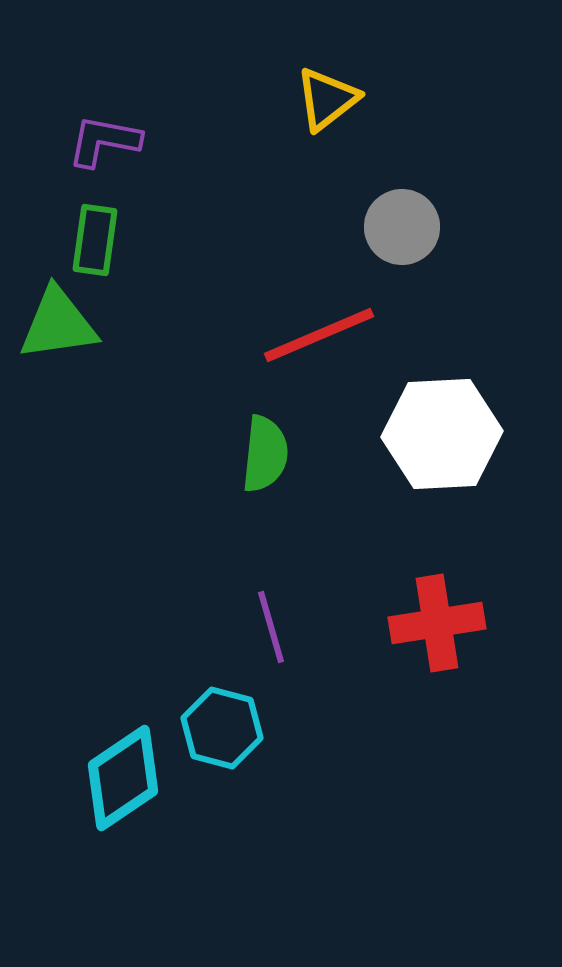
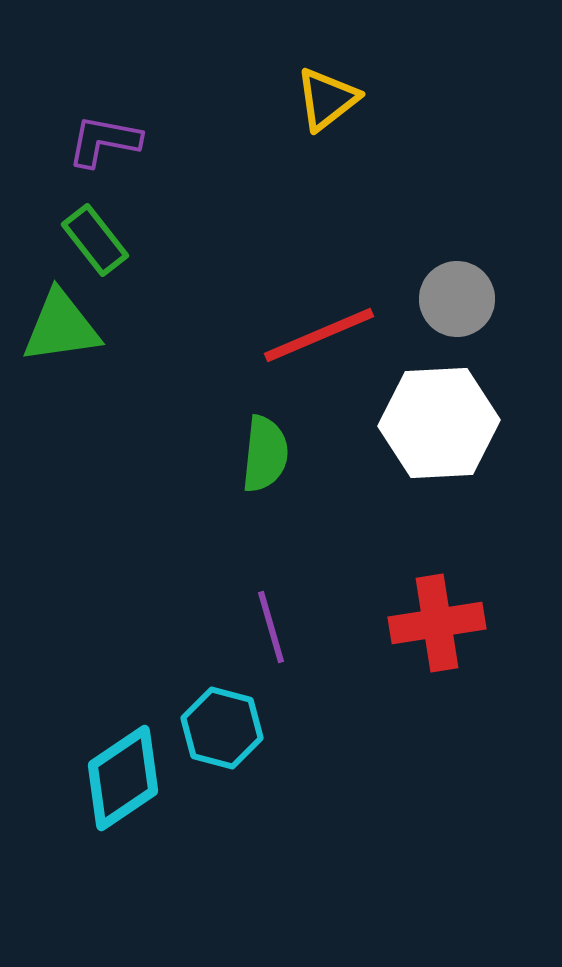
gray circle: moved 55 px right, 72 px down
green rectangle: rotated 46 degrees counterclockwise
green triangle: moved 3 px right, 3 px down
white hexagon: moved 3 px left, 11 px up
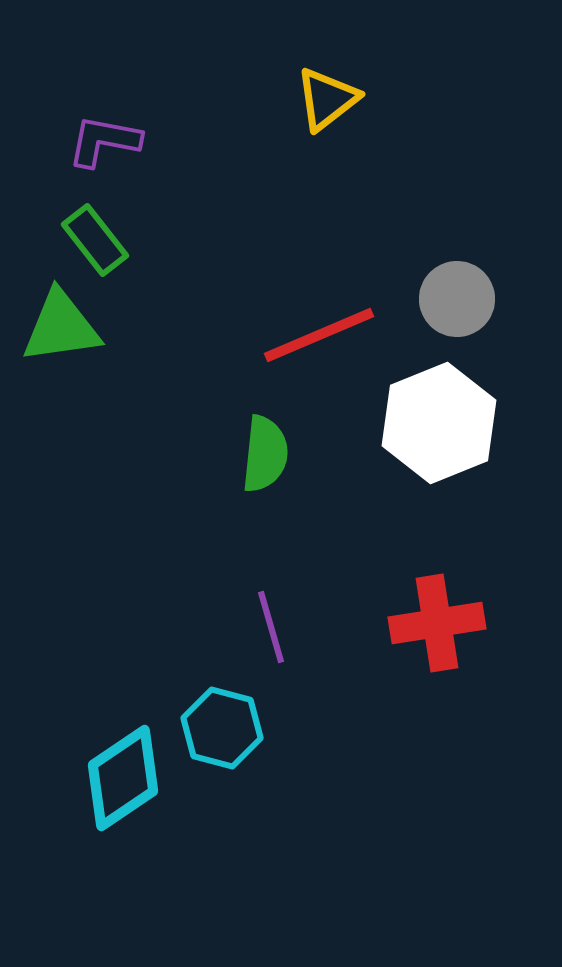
white hexagon: rotated 19 degrees counterclockwise
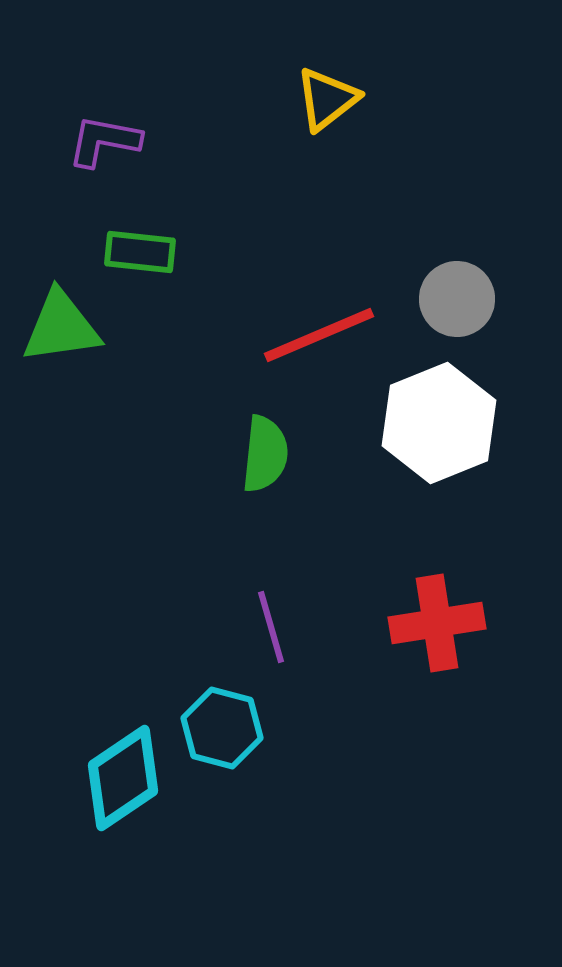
green rectangle: moved 45 px right, 12 px down; rotated 46 degrees counterclockwise
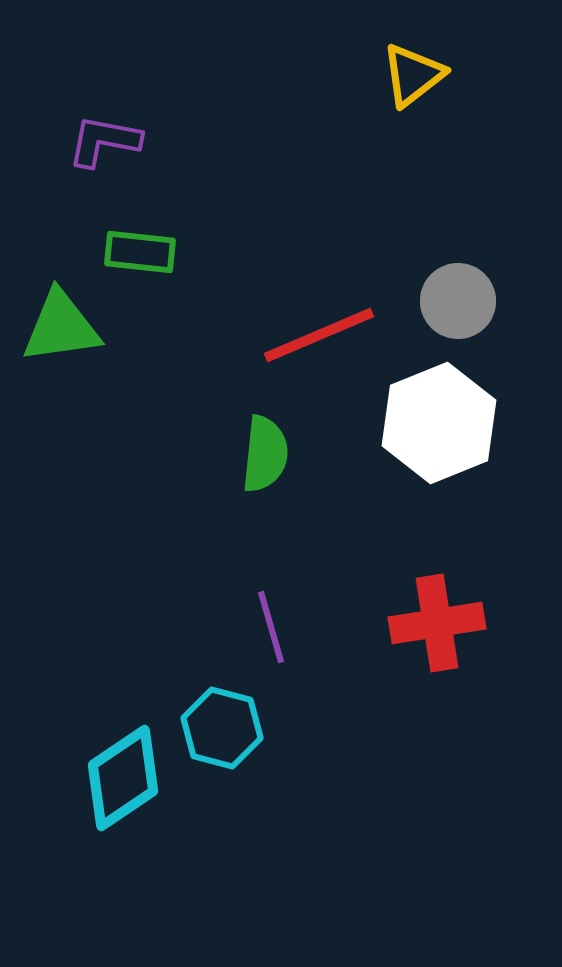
yellow triangle: moved 86 px right, 24 px up
gray circle: moved 1 px right, 2 px down
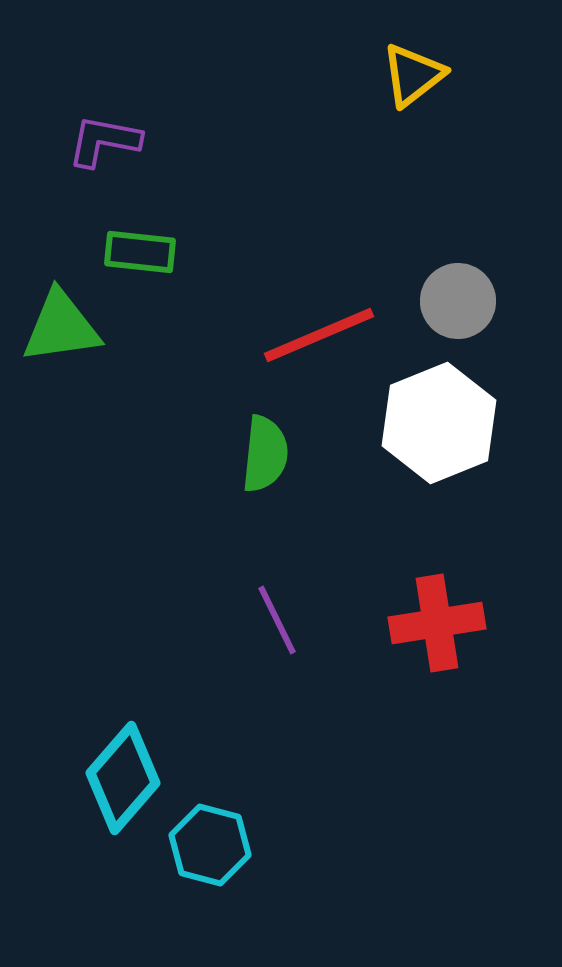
purple line: moved 6 px right, 7 px up; rotated 10 degrees counterclockwise
cyan hexagon: moved 12 px left, 117 px down
cyan diamond: rotated 15 degrees counterclockwise
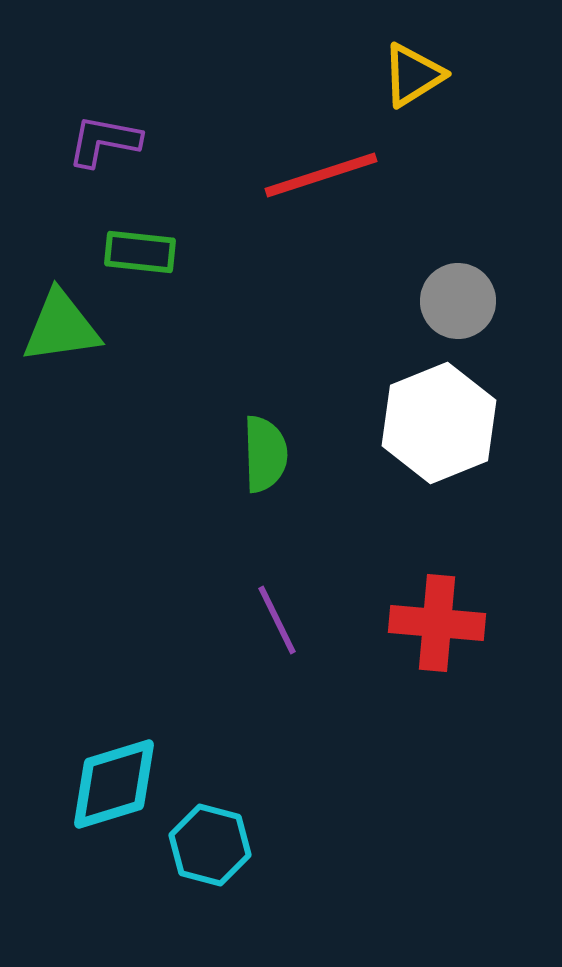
yellow triangle: rotated 6 degrees clockwise
red line: moved 2 px right, 160 px up; rotated 5 degrees clockwise
green semicircle: rotated 8 degrees counterclockwise
red cross: rotated 14 degrees clockwise
cyan diamond: moved 9 px left, 6 px down; rotated 32 degrees clockwise
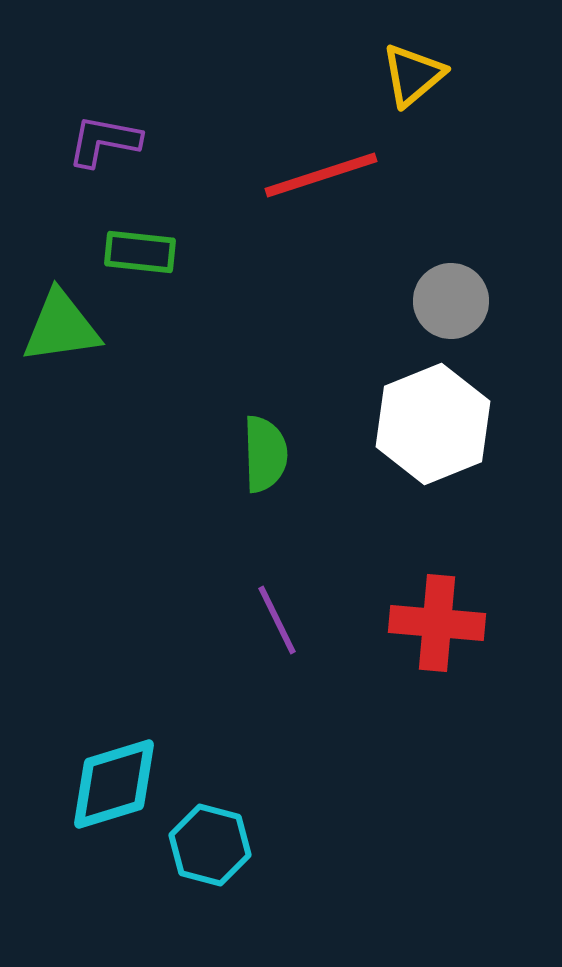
yellow triangle: rotated 8 degrees counterclockwise
gray circle: moved 7 px left
white hexagon: moved 6 px left, 1 px down
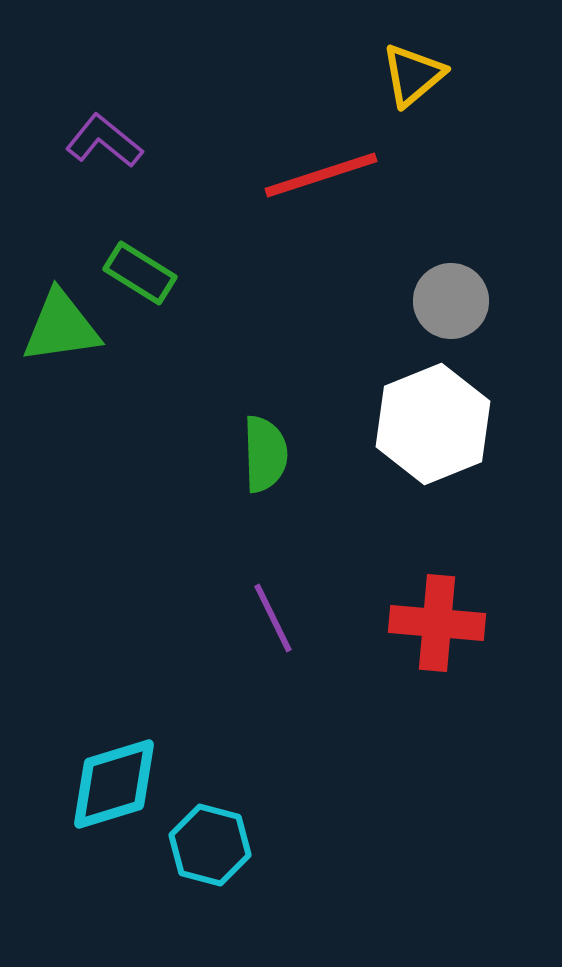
purple L-shape: rotated 28 degrees clockwise
green rectangle: moved 21 px down; rotated 26 degrees clockwise
purple line: moved 4 px left, 2 px up
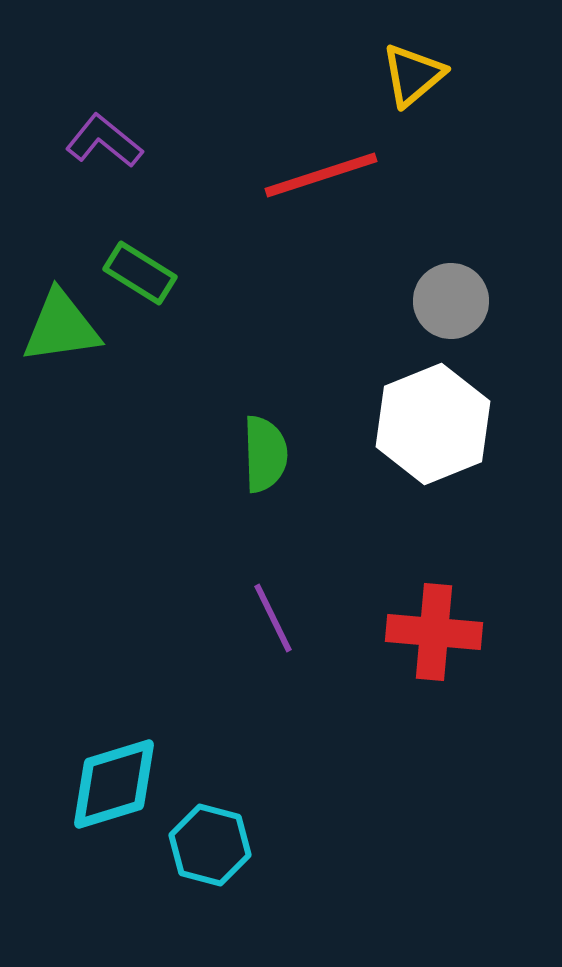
red cross: moved 3 px left, 9 px down
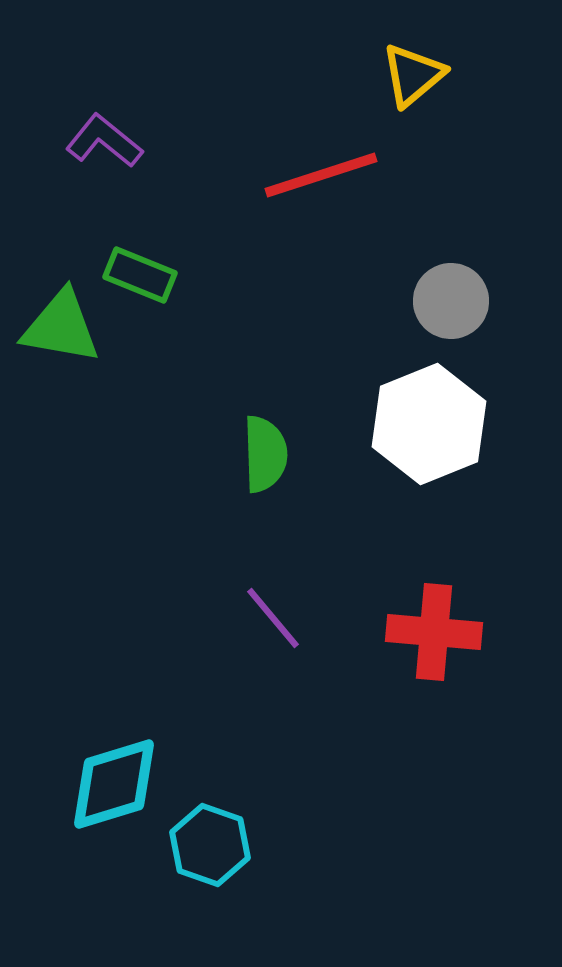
green rectangle: moved 2 px down; rotated 10 degrees counterclockwise
green triangle: rotated 18 degrees clockwise
white hexagon: moved 4 px left
purple line: rotated 14 degrees counterclockwise
cyan hexagon: rotated 4 degrees clockwise
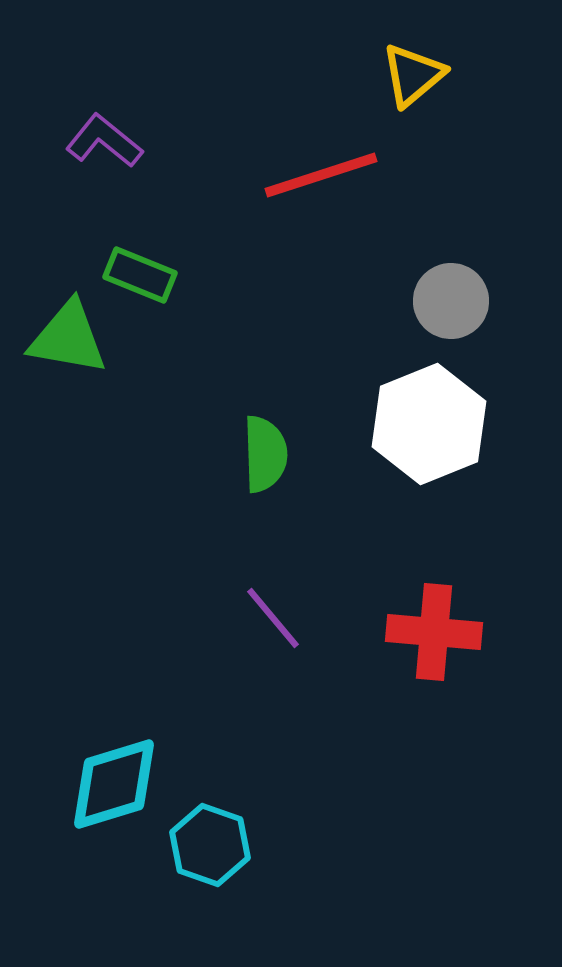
green triangle: moved 7 px right, 11 px down
